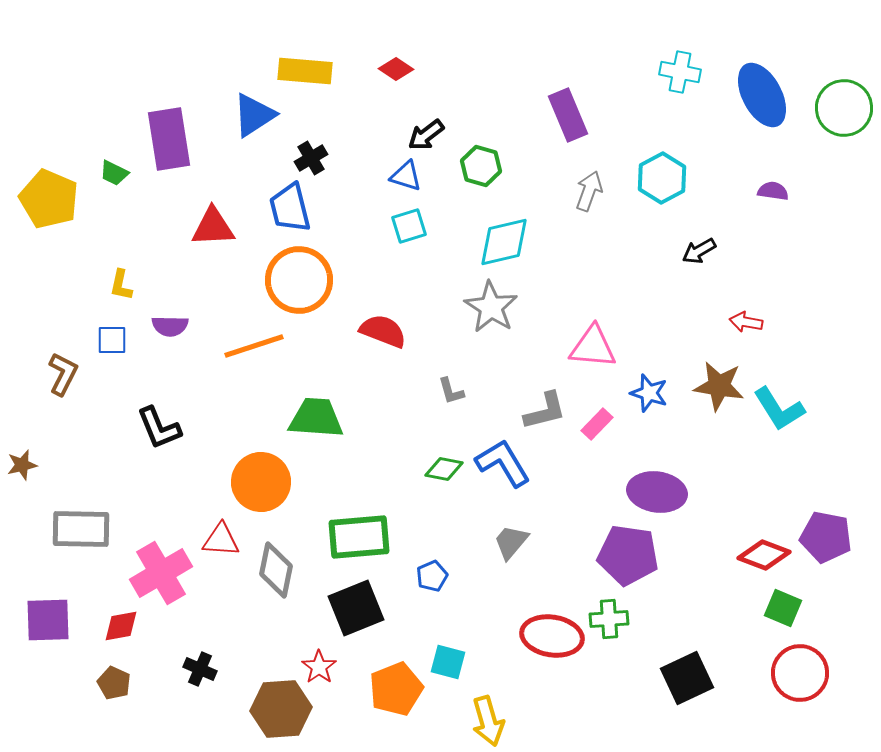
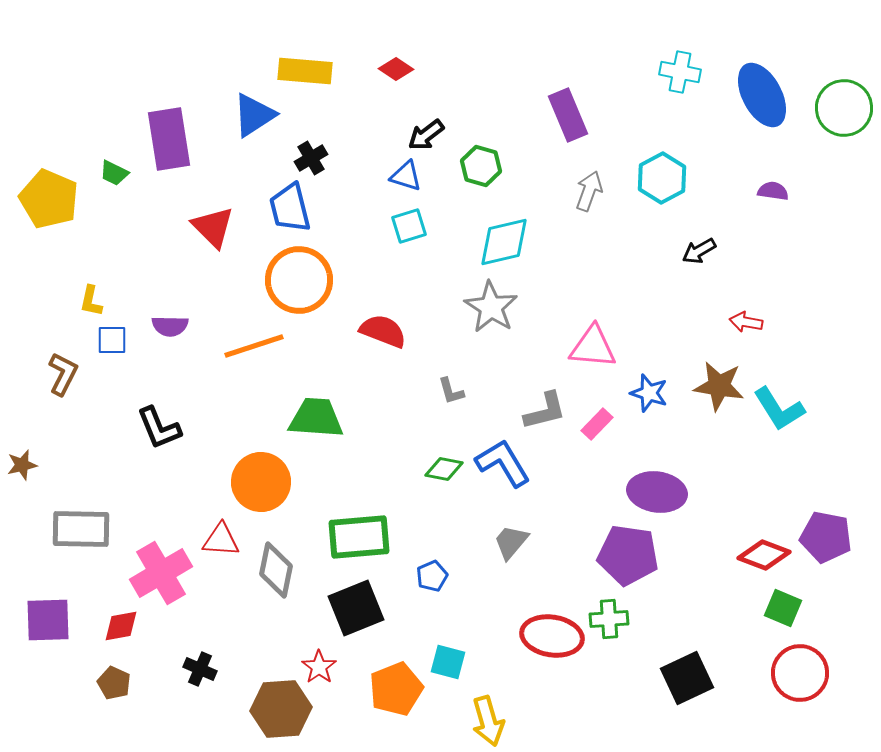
red triangle at (213, 227): rotated 48 degrees clockwise
yellow L-shape at (121, 285): moved 30 px left, 16 px down
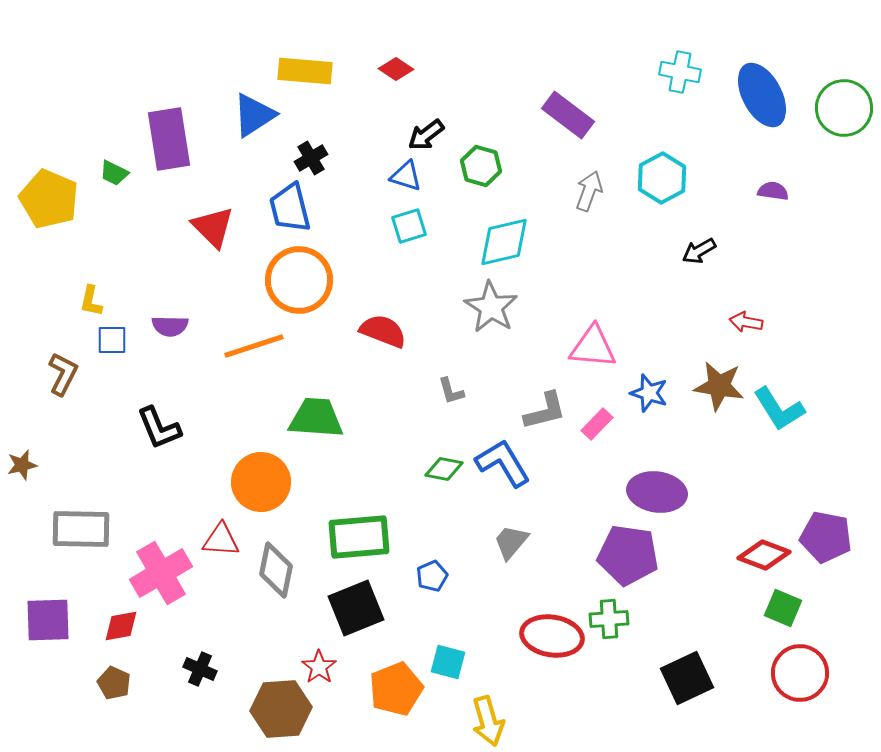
purple rectangle at (568, 115): rotated 30 degrees counterclockwise
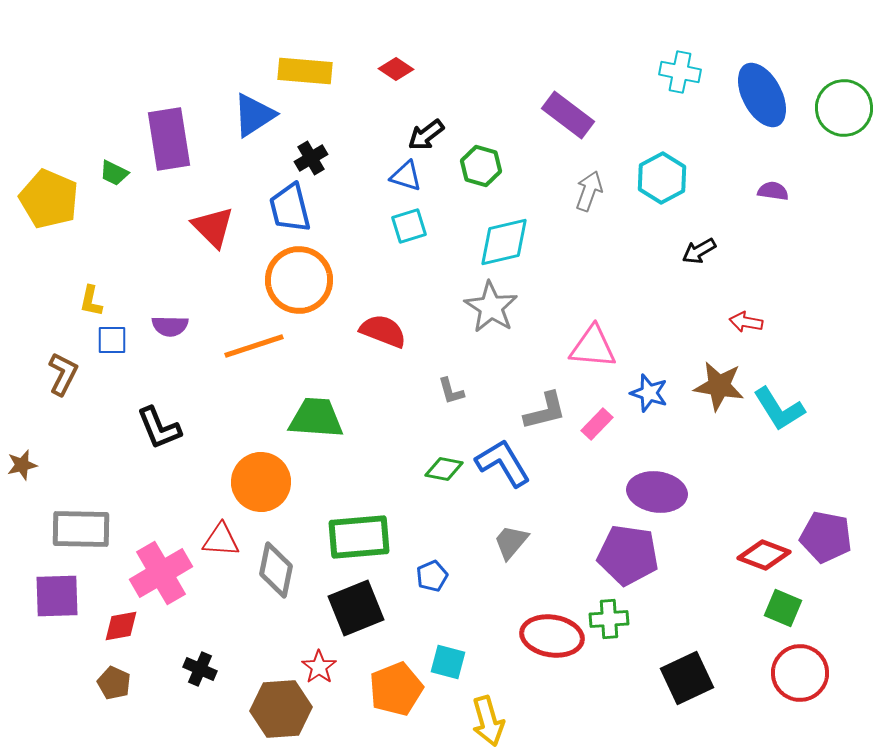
purple square at (48, 620): moved 9 px right, 24 px up
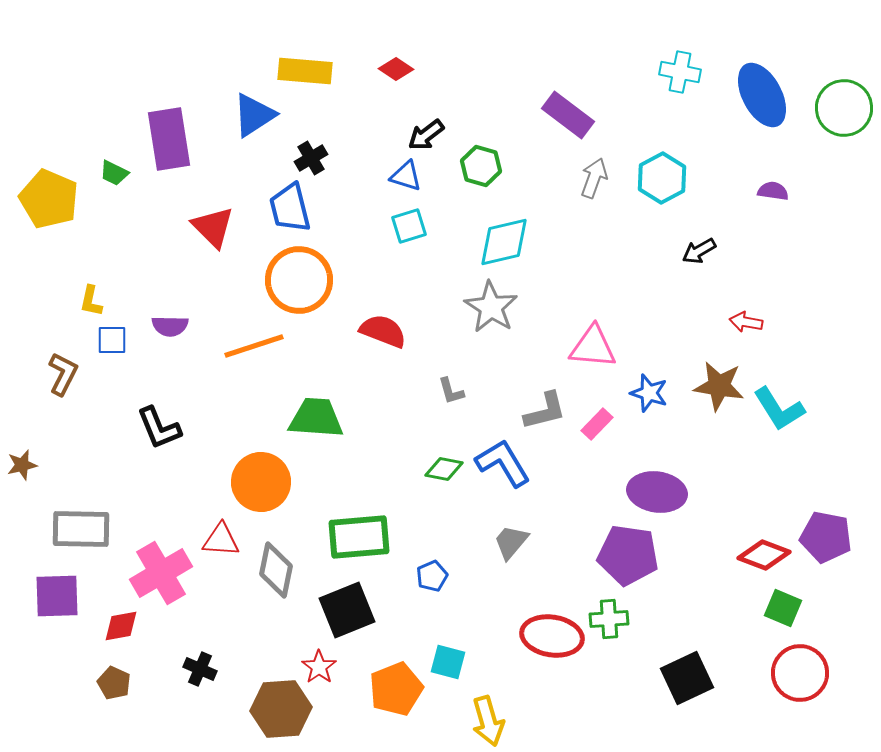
gray arrow at (589, 191): moved 5 px right, 13 px up
black square at (356, 608): moved 9 px left, 2 px down
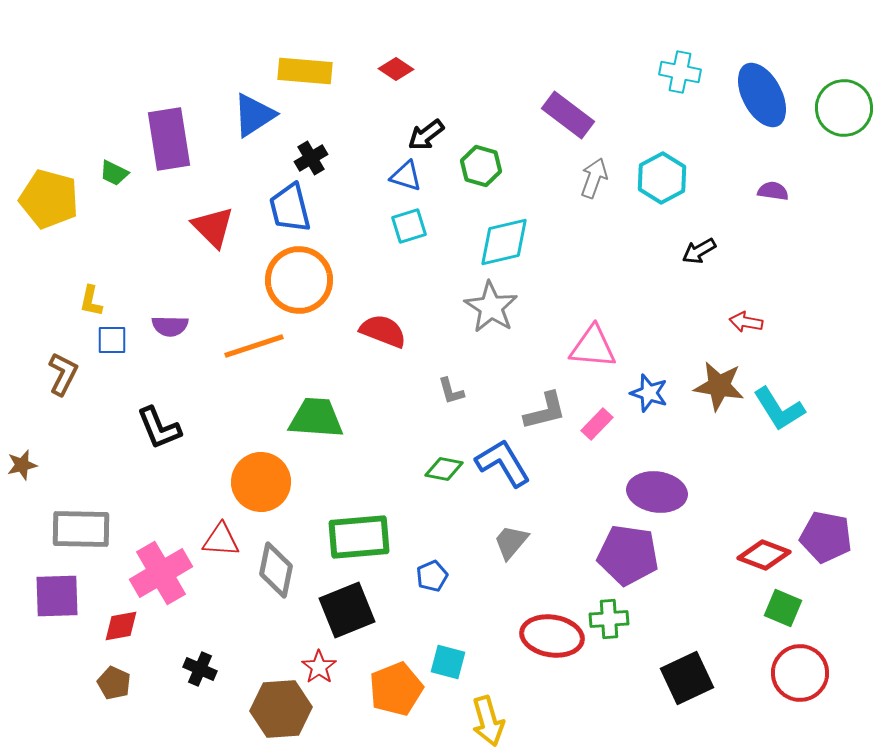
yellow pentagon at (49, 199): rotated 8 degrees counterclockwise
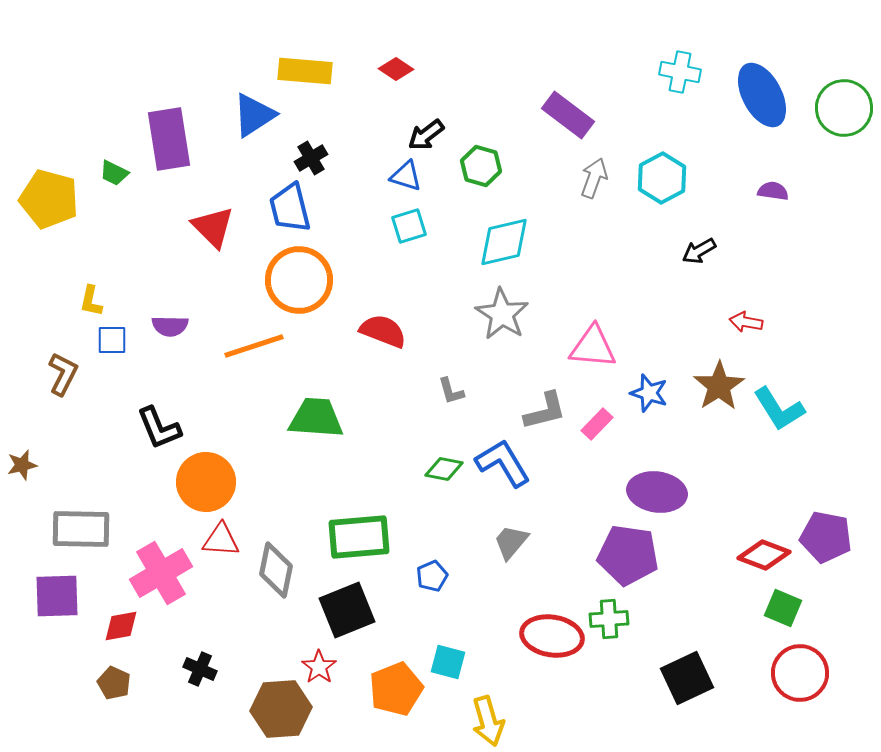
gray star at (491, 307): moved 11 px right, 7 px down
brown star at (719, 386): rotated 30 degrees clockwise
orange circle at (261, 482): moved 55 px left
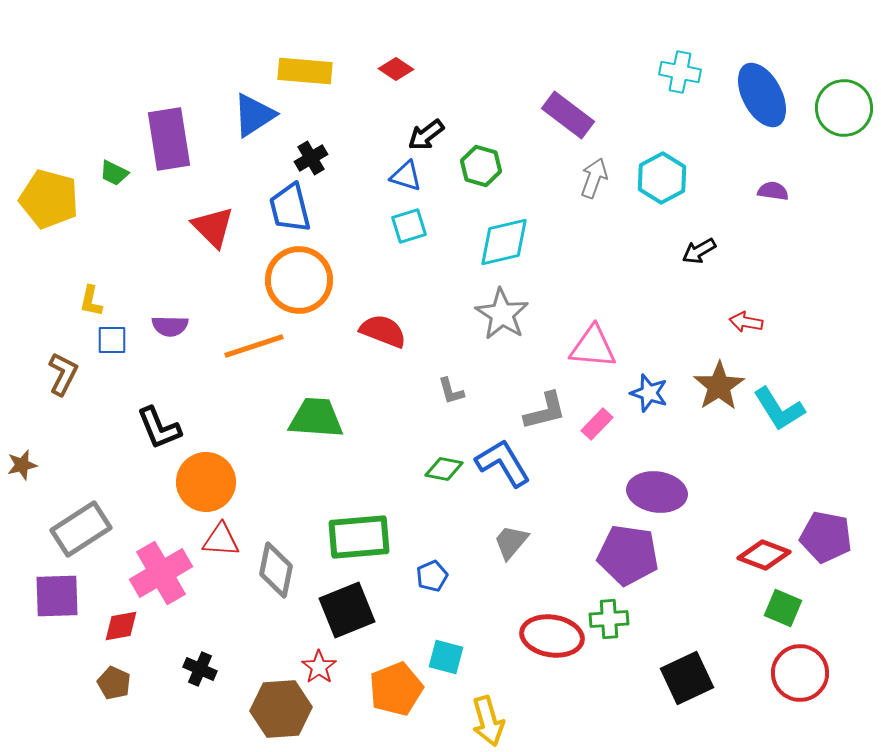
gray rectangle at (81, 529): rotated 34 degrees counterclockwise
cyan square at (448, 662): moved 2 px left, 5 px up
